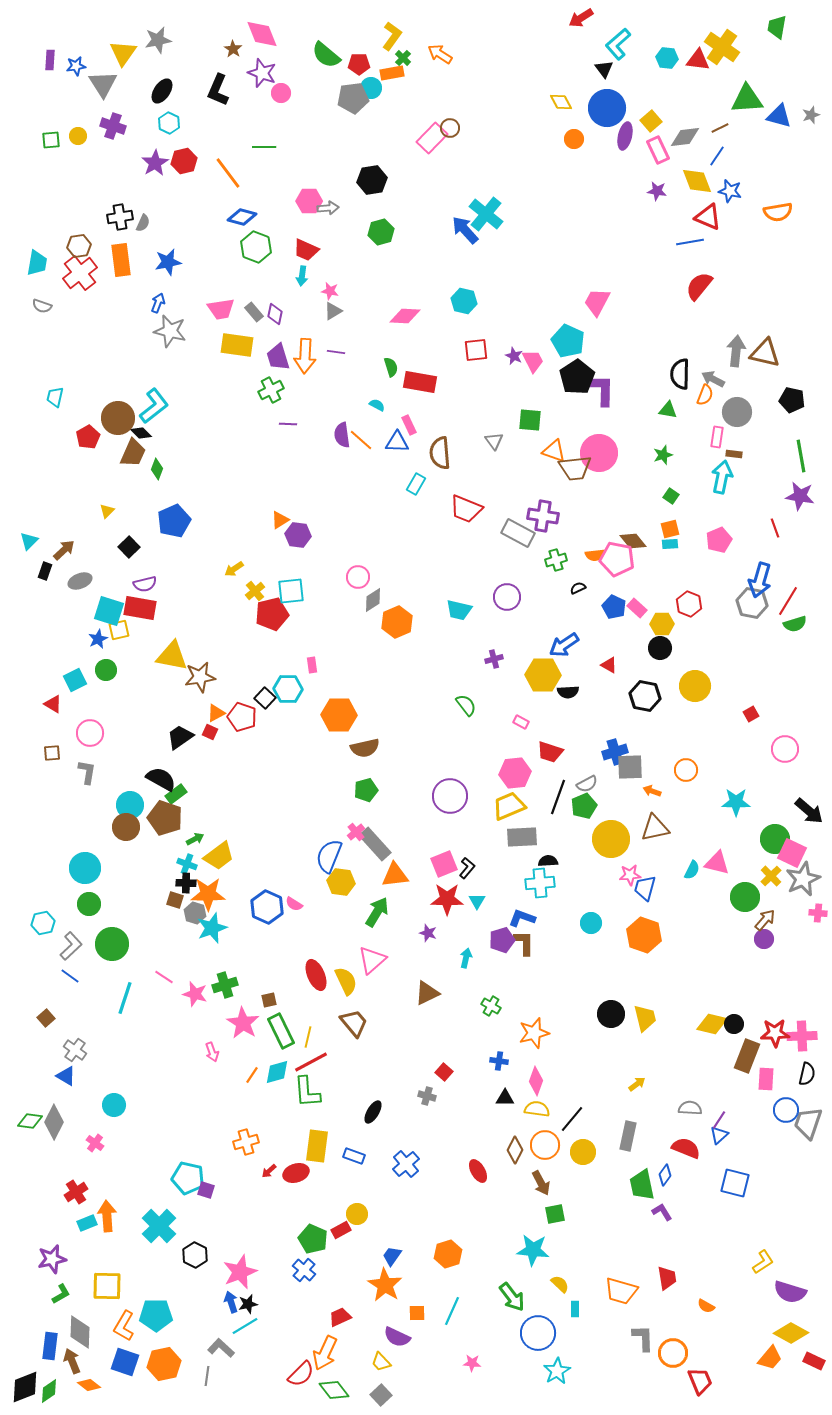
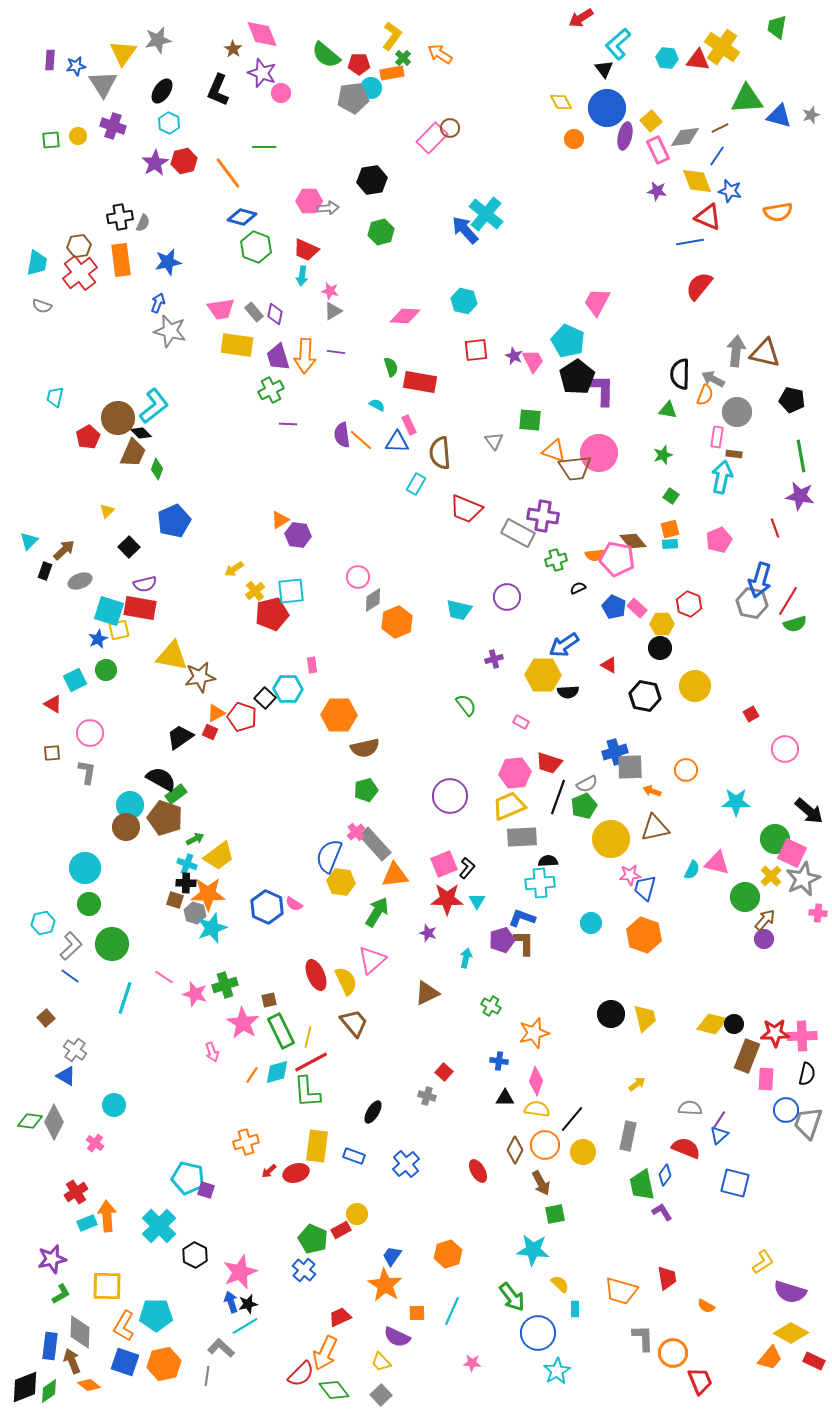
red trapezoid at (550, 752): moved 1 px left, 11 px down
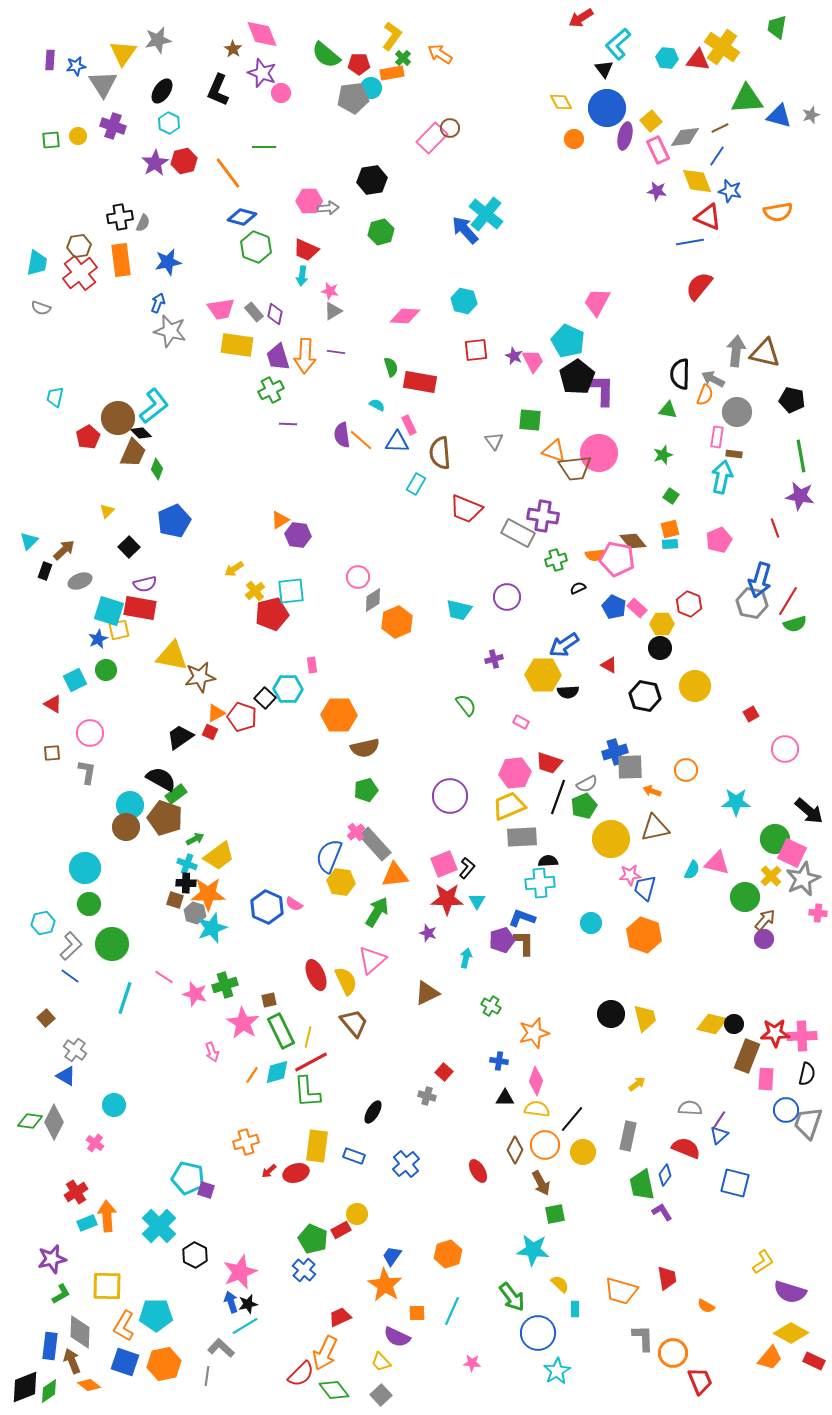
gray semicircle at (42, 306): moved 1 px left, 2 px down
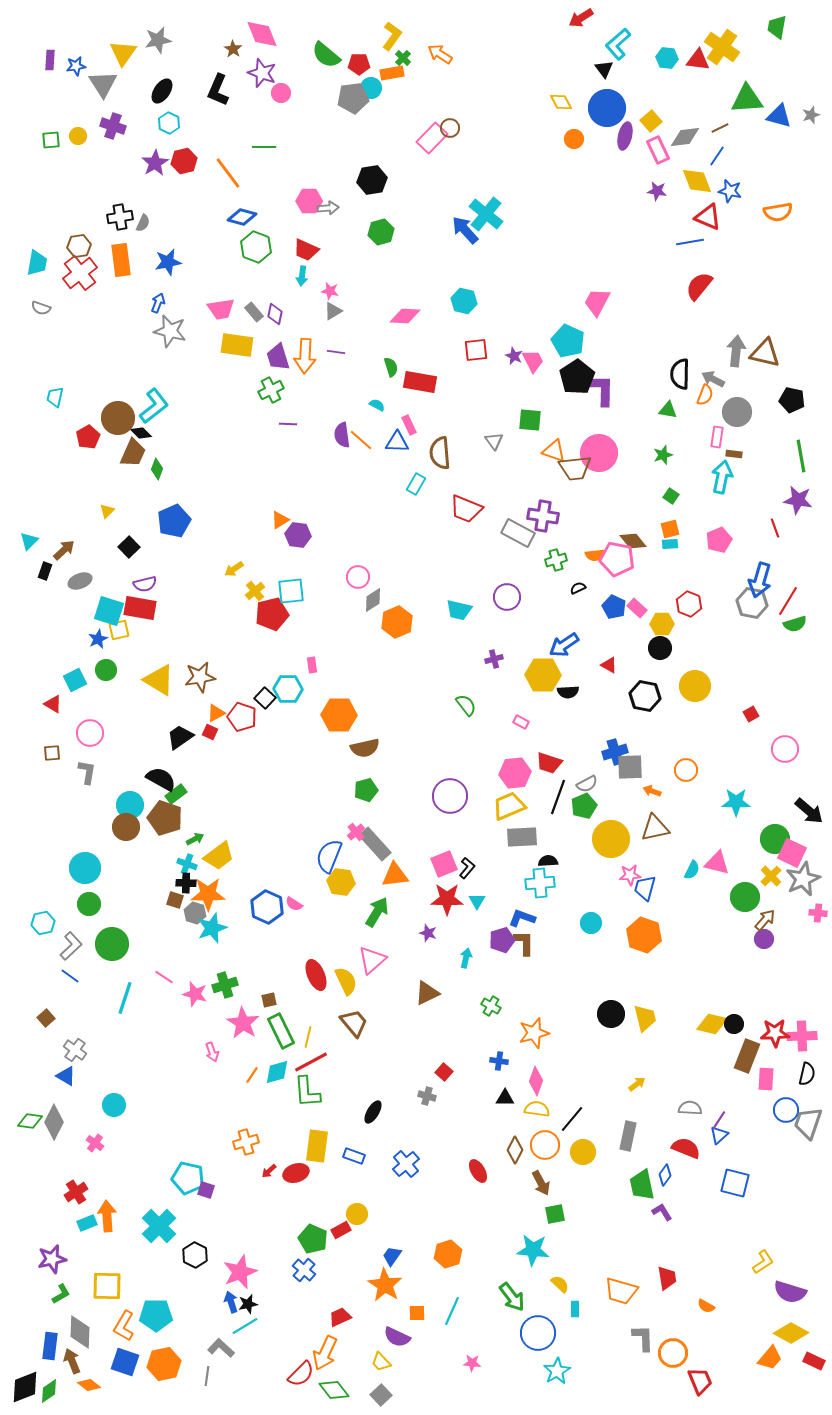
purple star at (800, 496): moved 2 px left, 4 px down
yellow triangle at (172, 656): moved 13 px left, 24 px down; rotated 20 degrees clockwise
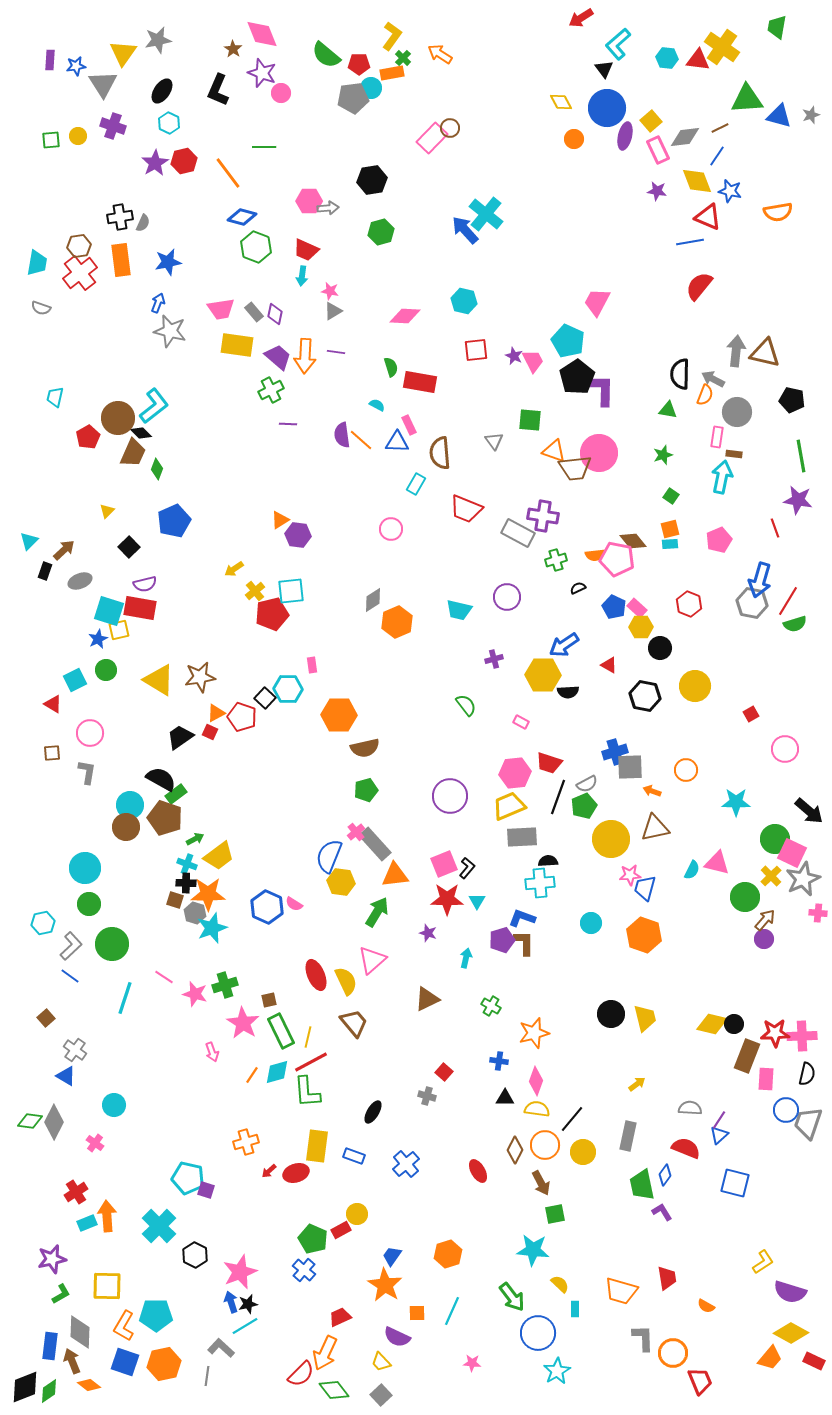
purple trapezoid at (278, 357): rotated 148 degrees clockwise
pink circle at (358, 577): moved 33 px right, 48 px up
yellow hexagon at (662, 624): moved 21 px left, 3 px down
brown triangle at (427, 993): moved 6 px down
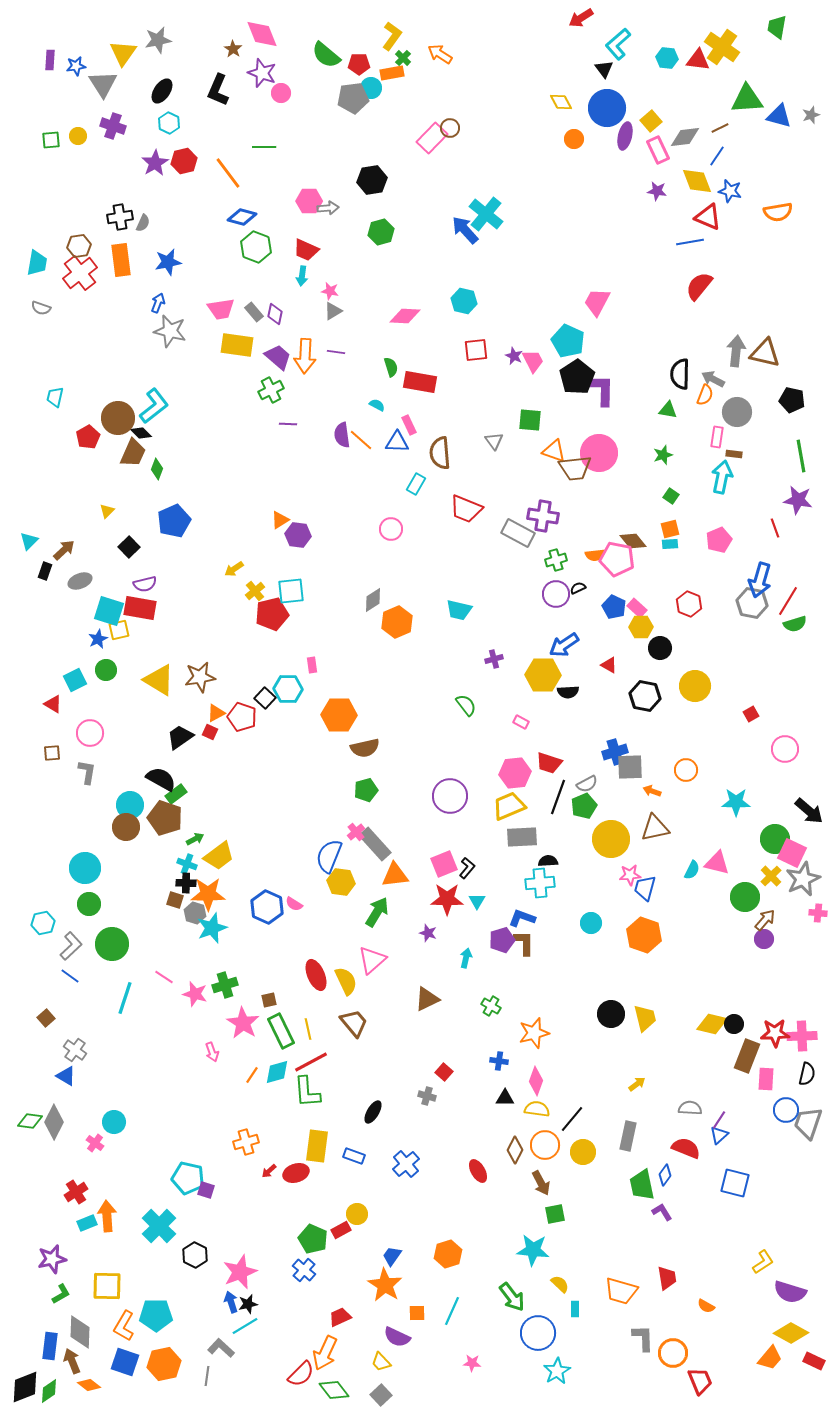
purple circle at (507, 597): moved 49 px right, 3 px up
yellow line at (308, 1037): moved 8 px up; rotated 25 degrees counterclockwise
cyan circle at (114, 1105): moved 17 px down
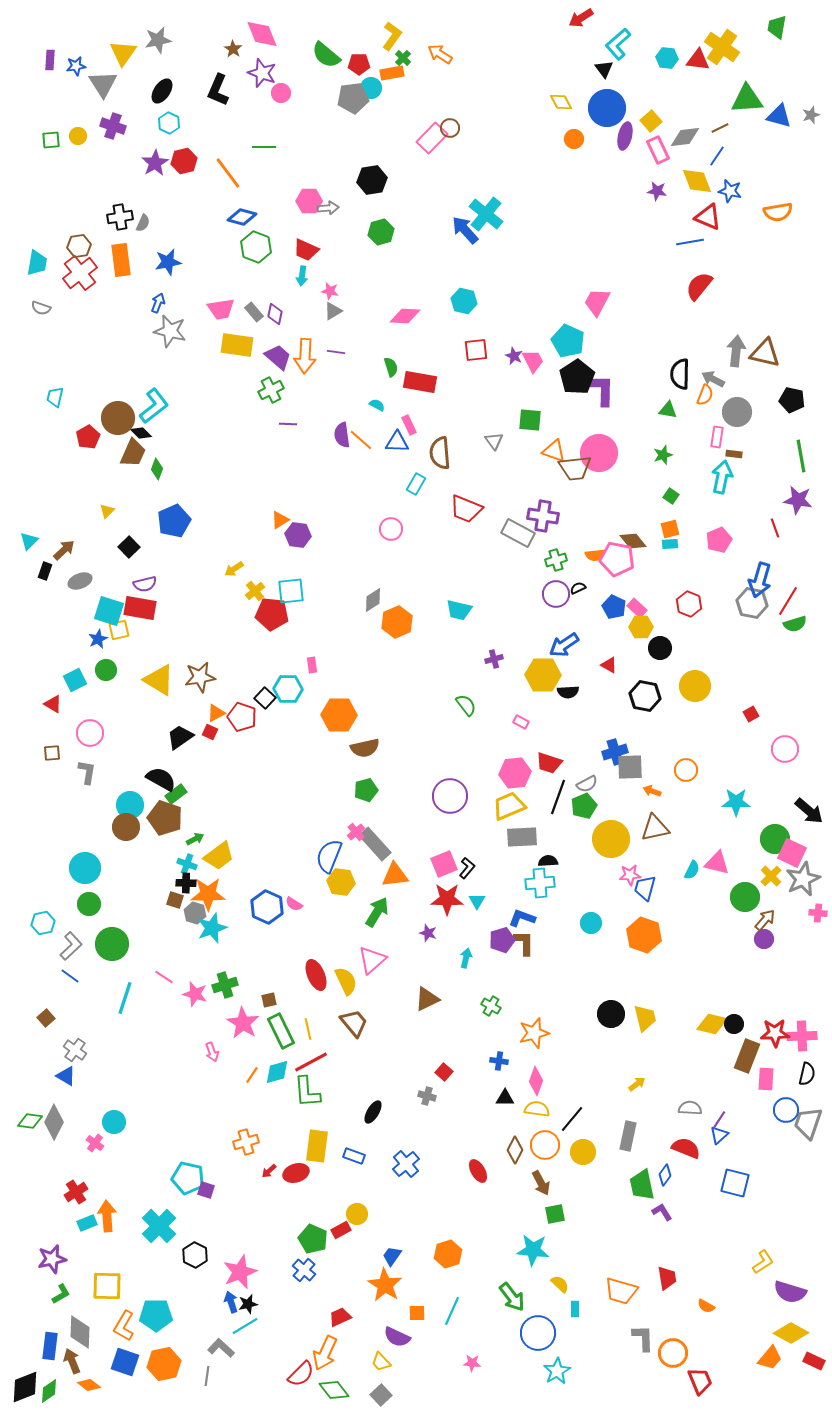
red pentagon at (272, 614): rotated 20 degrees clockwise
